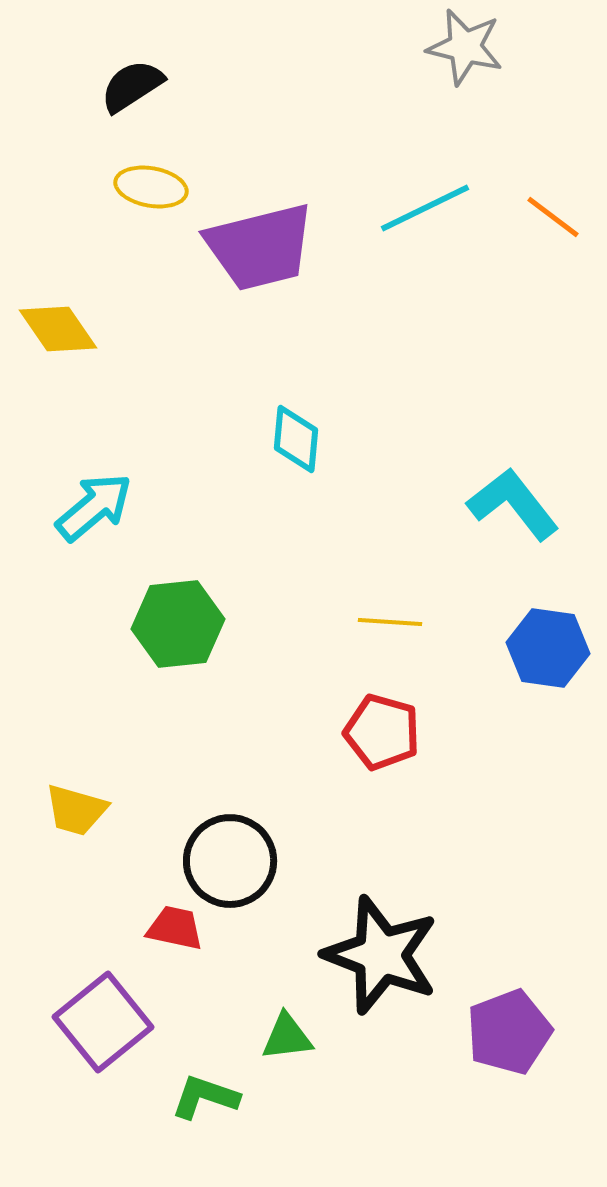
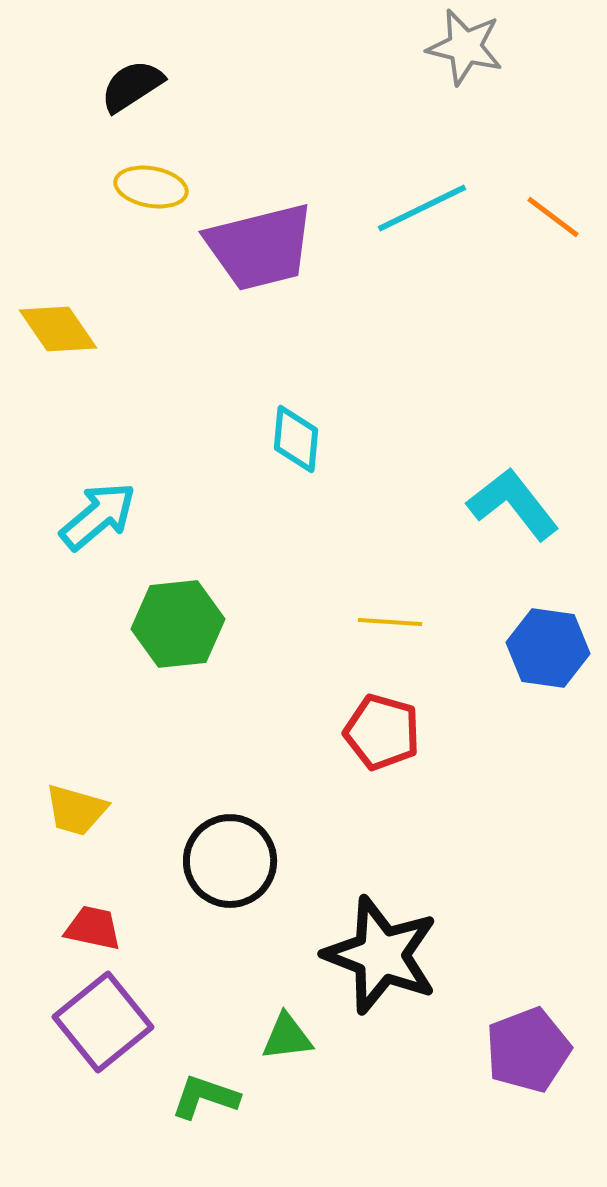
cyan line: moved 3 px left
cyan arrow: moved 4 px right, 9 px down
red trapezoid: moved 82 px left
purple pentagon: moved 19 px right, 18 px down
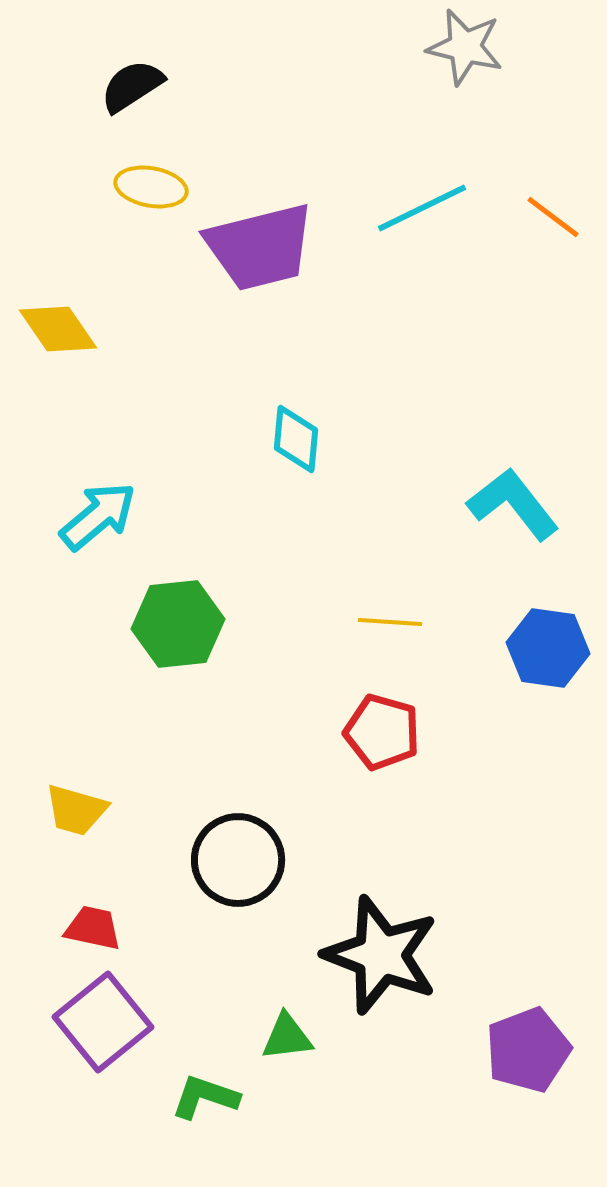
black circle: moved 8 px right, 1 px up
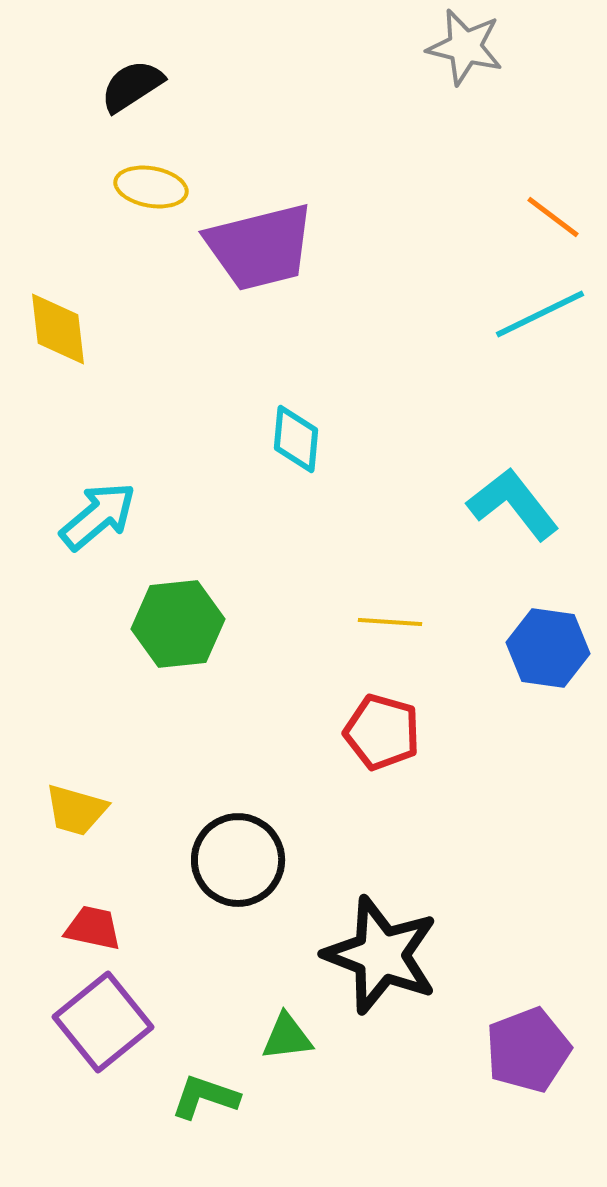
cyan line: moved 118 px right, 106 px down
yellow diamond: rotated 28 degrees clockwise
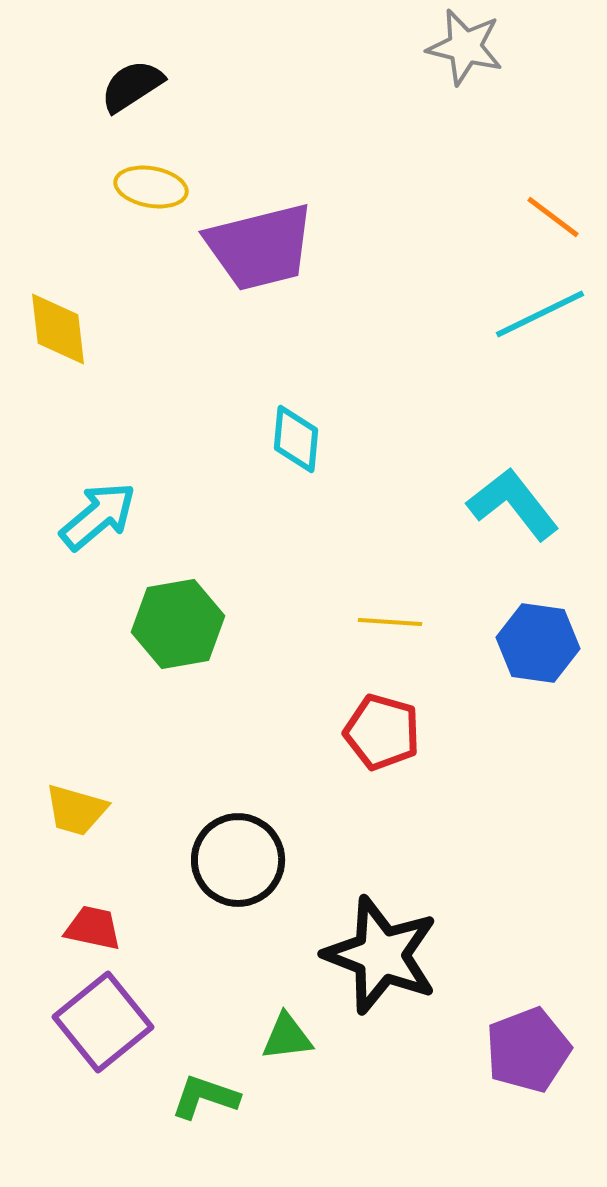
green hexagon: rotated 4 degrees counterclockwise
blue hexagon: moved 10 px left, 5 px up
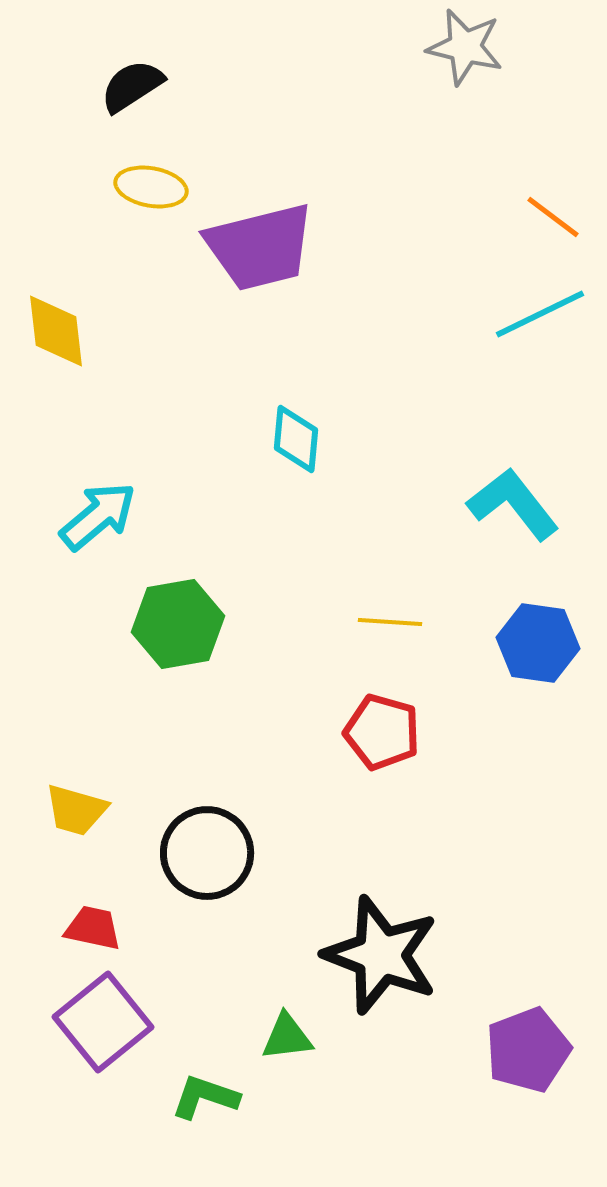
yellow diamond: moved 2 px left, 2 px down
black circle: moved 31 px left, 7 px up
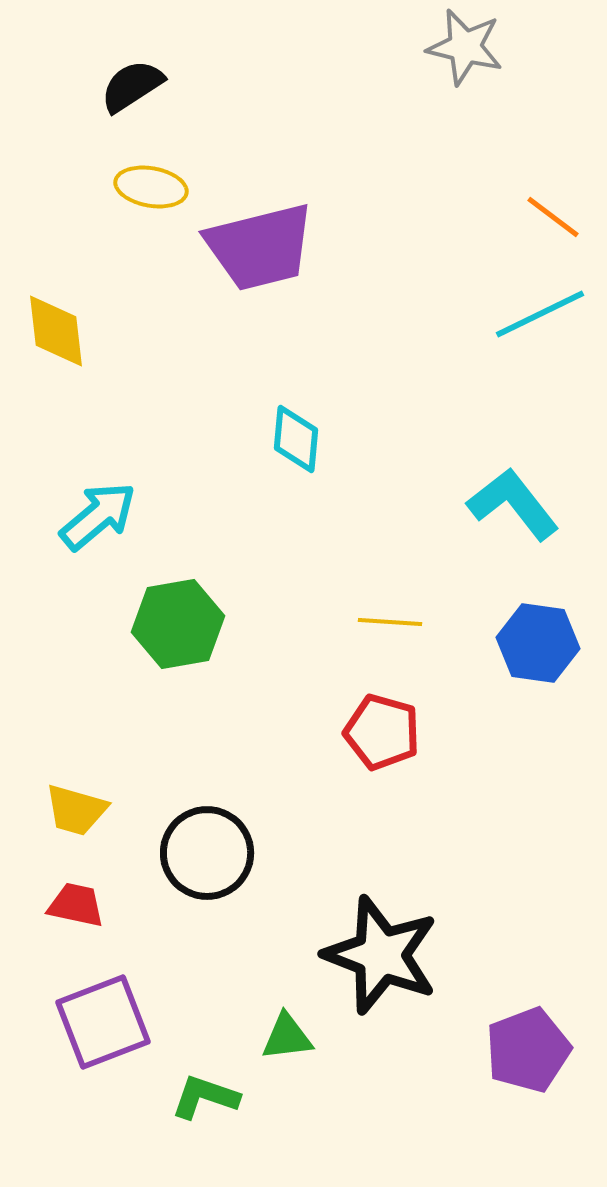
red trapezoid: moved 17 px left, 23 px up
purple square: rotated 18 degrees clockwise
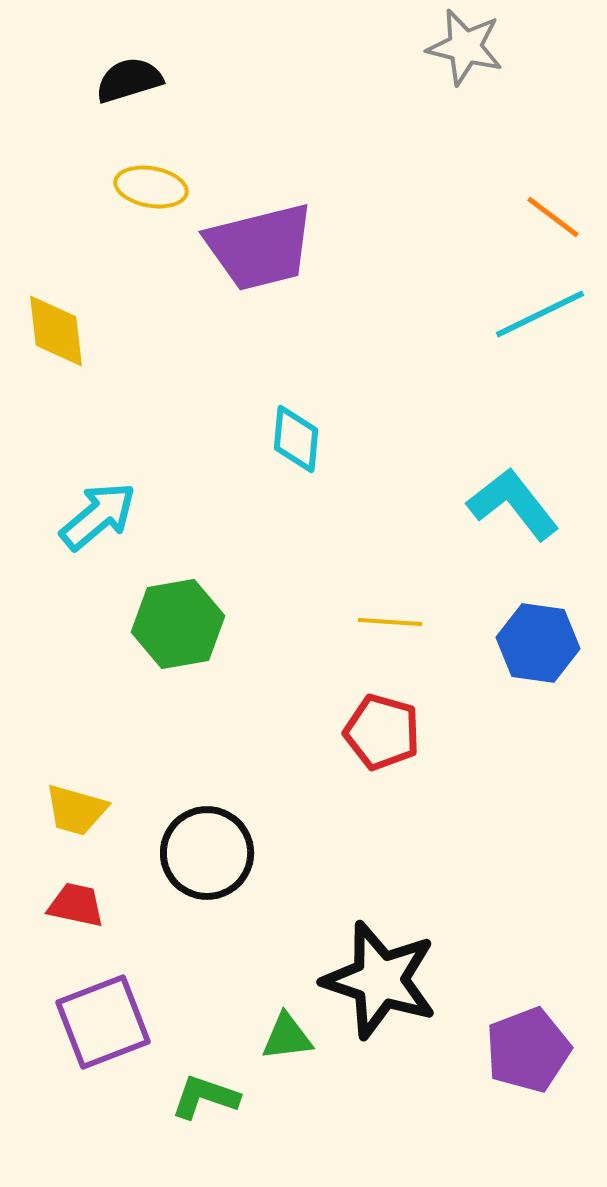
black semicircle: moved 3 px left, 6 px up; rotated 16 degrees clockwise
black star: moved 1 px left, 25 px down; rotated 3 degrees counterclockwise
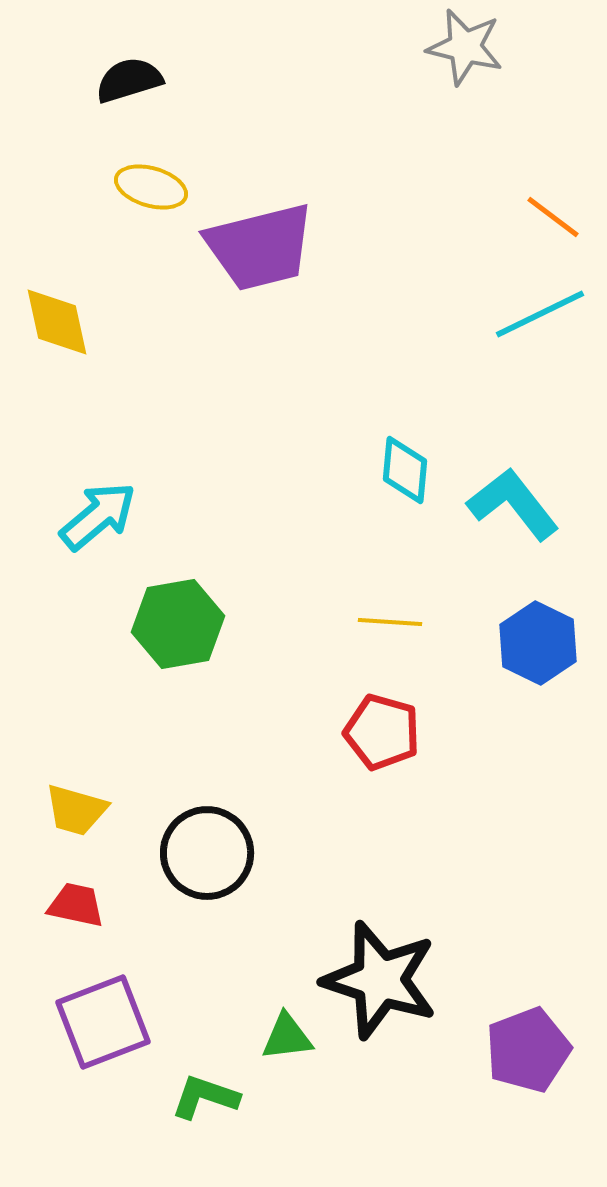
yellow ellipse: rotated 6 degrees clockwise
yellow diamond: moved 1 px right, 9 px up; rotated 6 degrees counterclockwise
cyan diamond: moved 109 px right, 31 px down
blue hexagon: rotated 18 degrees clockwise
